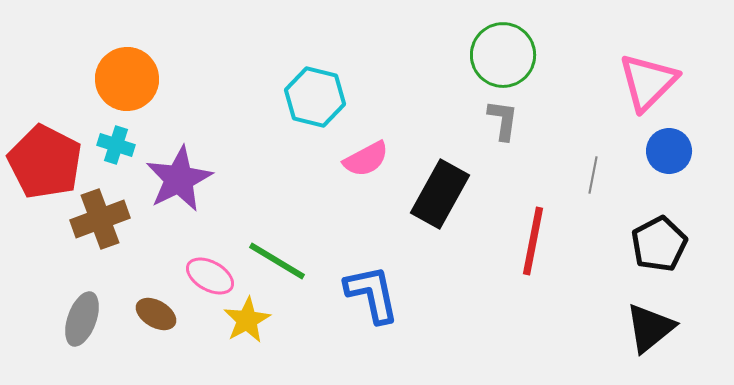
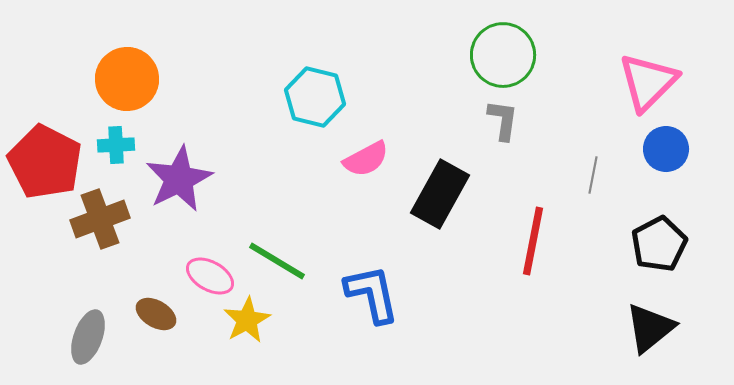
cyan cross: rotated 21 degrees counterclockwise
blue circle: moved 3 px left, 2 px up
gray ellipse: moved 6 px right, 18 px down
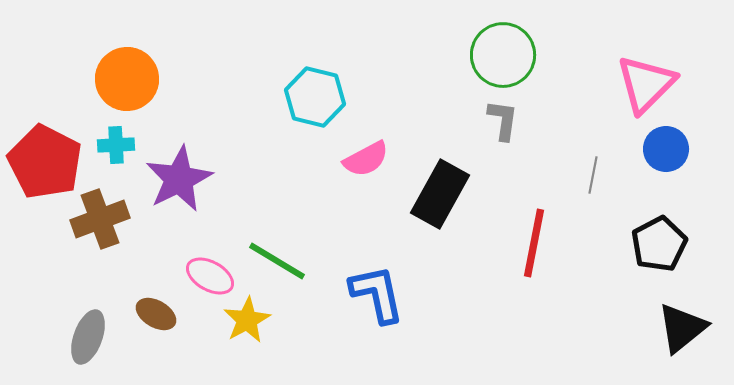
pink triangle: moved 2 px left, 2 px down
red line: moved 1 px right, 2 px down
blue L-shape: moved 5 px right
black triangle: moved 32 px right
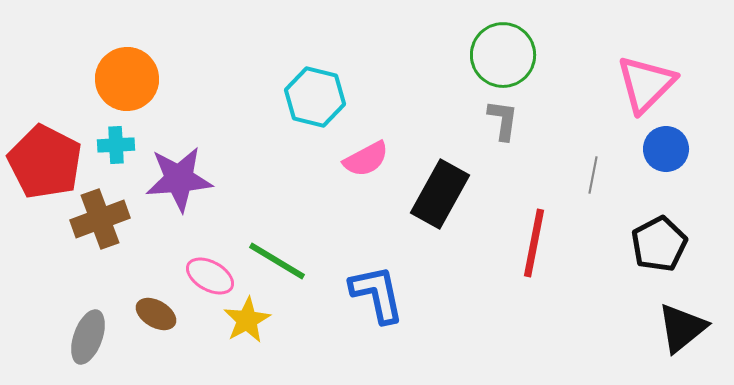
purple star: rotated 22 degrees clockwise
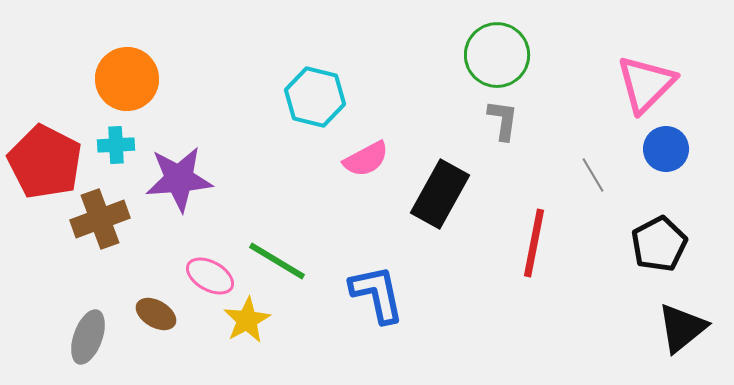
green circle: moved 6 px left
gray line: rotated 42 degrees counterclockwise
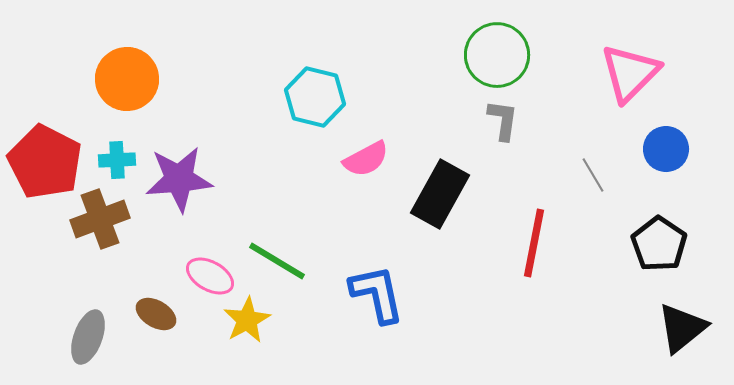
pink triangle: moved 16 px left, 11 px up
cyan cross: moved 1 px right, 15 px down
black pentagon: rotated 10 degrees counterclockwise
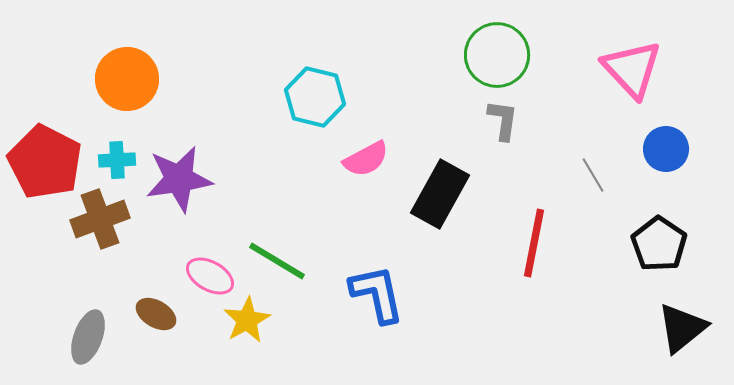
pink triangle: moved 2 px right, 4 px up; rotated 28 degrees counterclockwise
purple star: rotated 4 degrees counterclockwise
